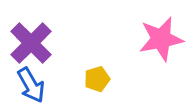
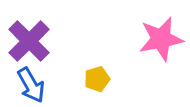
purple cross: moved 2 px left, 2 px up
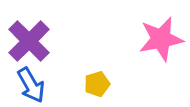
yellow pentagon: moved 5 px down
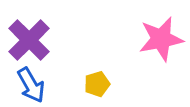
purple cross: moved 1 px up
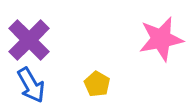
yellow pentagon: rotated 25 degrees counterclockwise
